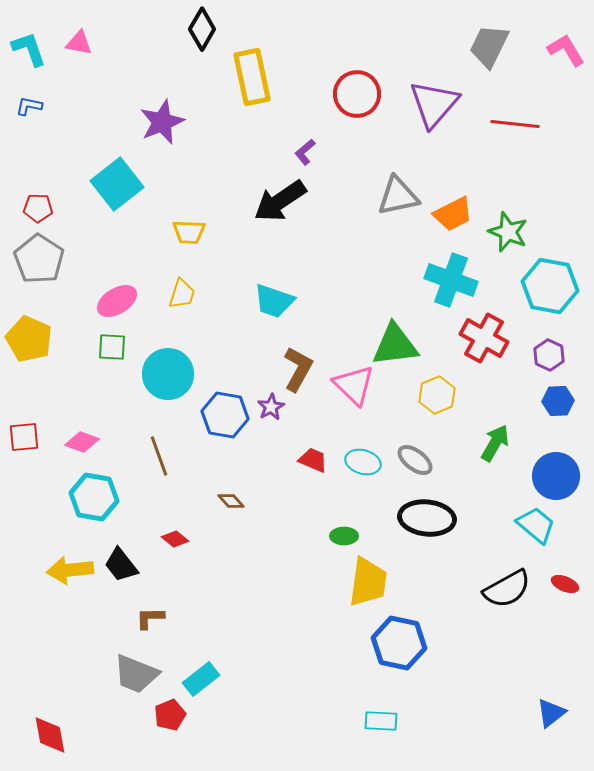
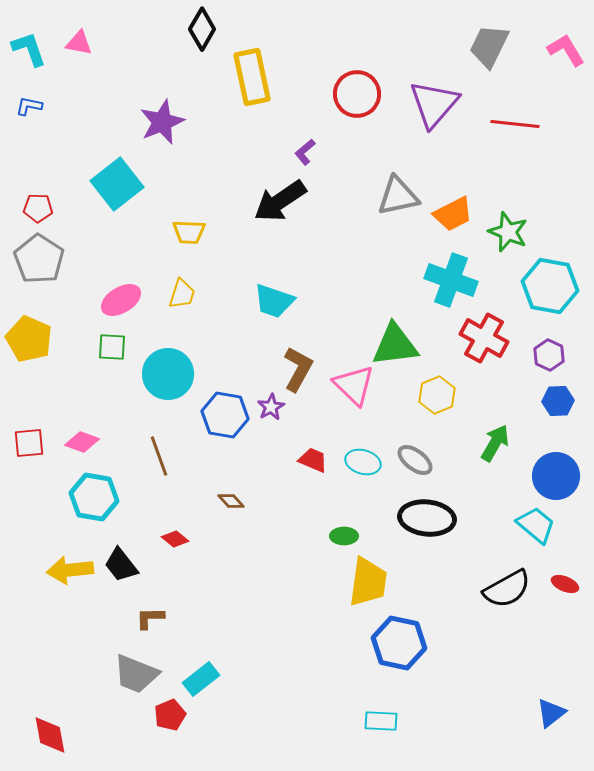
pink ellipse at (117, 301): moved 4 px right, 1 px up
red square at (24, 437): moved 5 px right, 6 px down
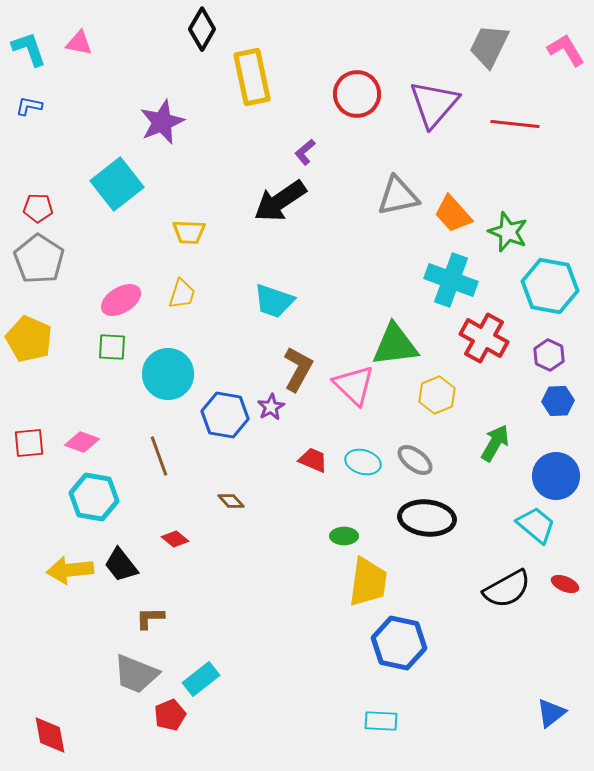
orange trapezoid at (453, 214): rotated 75 degrees clockwise
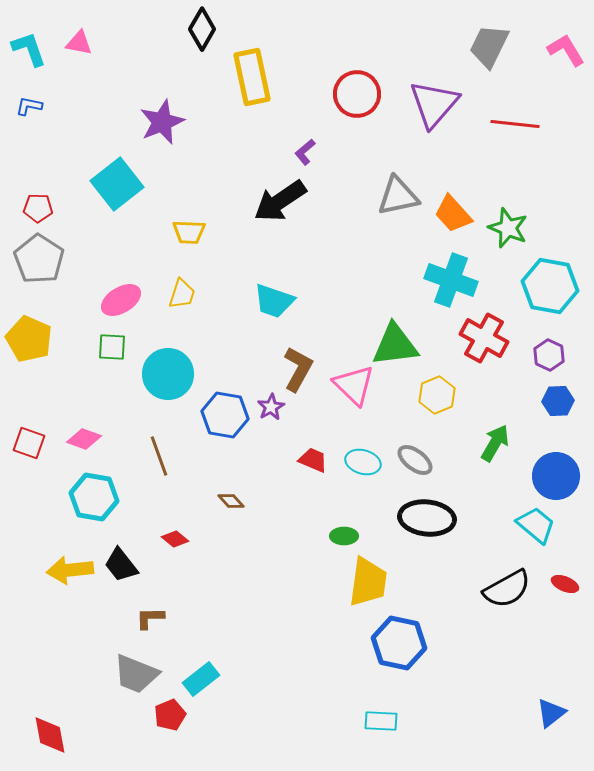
green star at (508, 232): moved 4 px up
pink diamond at (82, 442): moved 2 px right, 3 px up
red square at (29, 443): rotated 24 degrees clockwise
